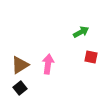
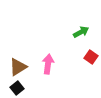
red square: rotated 24 degrees clockwise
brown triangle: moved 2 px left, 2 px down
black square: moved 3 px left
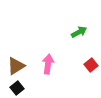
green arrow: moved 2 px left
red square: moved 8 px down; rotated 16 degrees clockwise
brown triangle: moved 2 px left, 1 px up
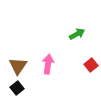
green arrow: moved 2 px left, 2 px down
brown triangle: moved 2 px right; rotated 24 degrees counterclockwise
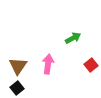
green arrow: moved 4 px left, 4 px down
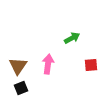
green arrow: moved 1 px left
red square: rotated 32 degrees clockwise
black square: moved 4 px right; rotated 16 degrees clockwise
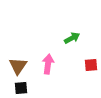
black square: rotated 16 degrees clockwise
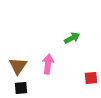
red square: moved 13 px down
